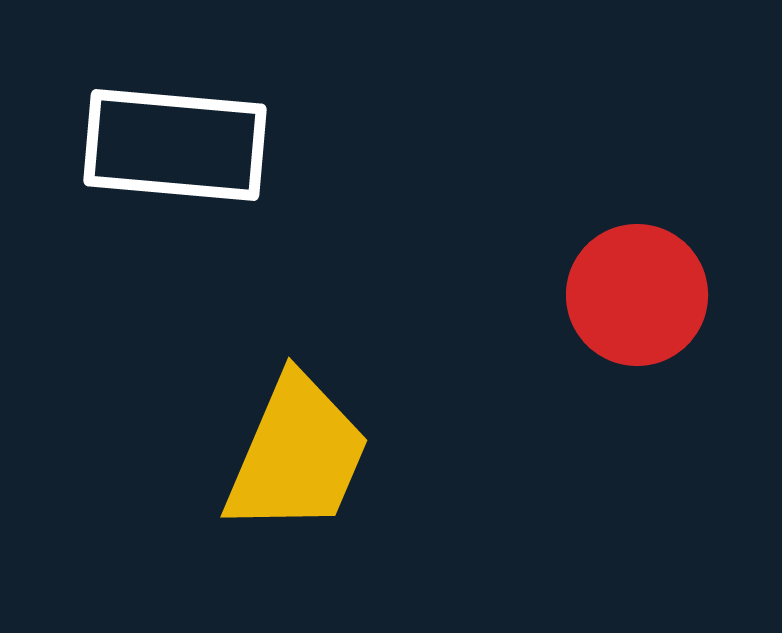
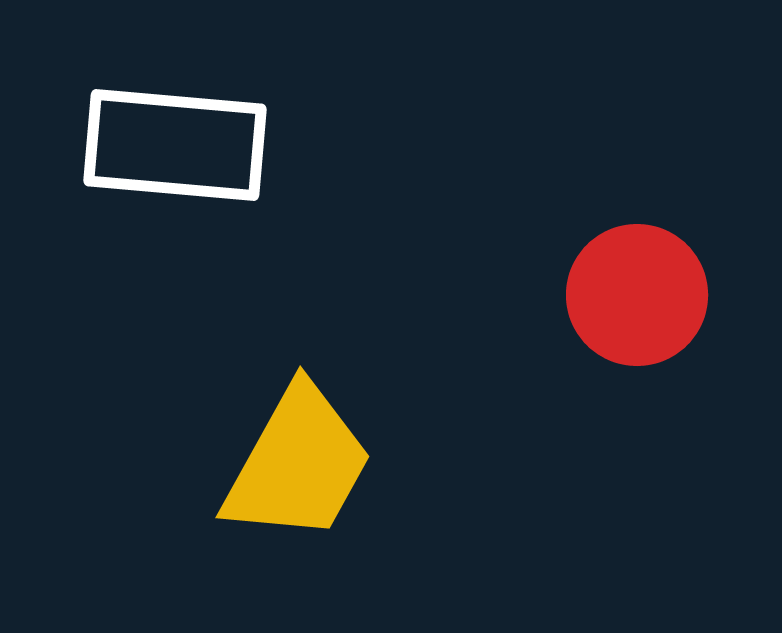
yellow trapezoid: moved 1 px right, 9 px down; rotated 6 degrees clockwise
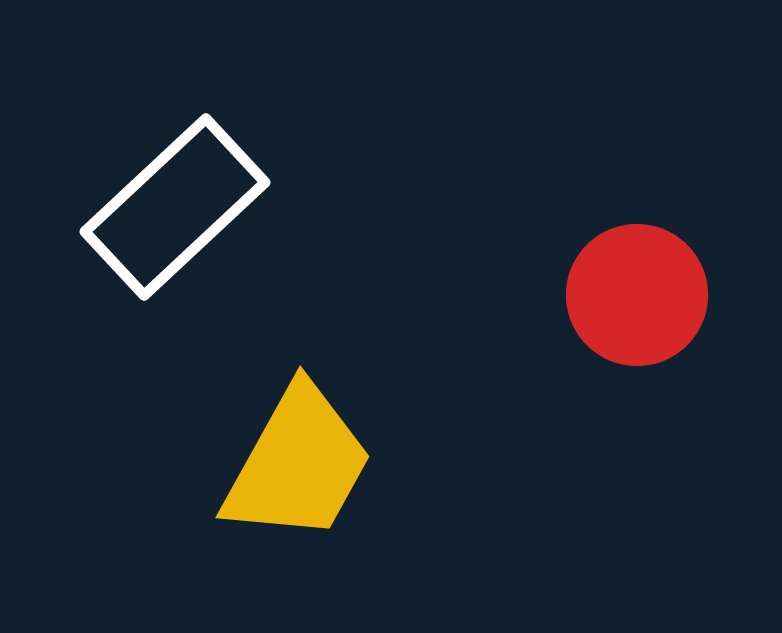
white rectangle: moved 62 px down; rotated 48 degrees counterclockwise
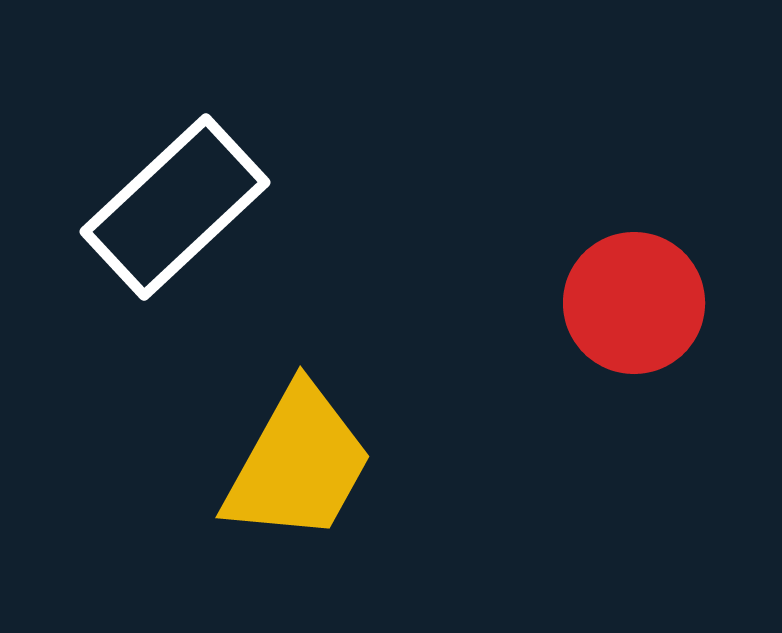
red circle: moved 3 px left, 8 px down
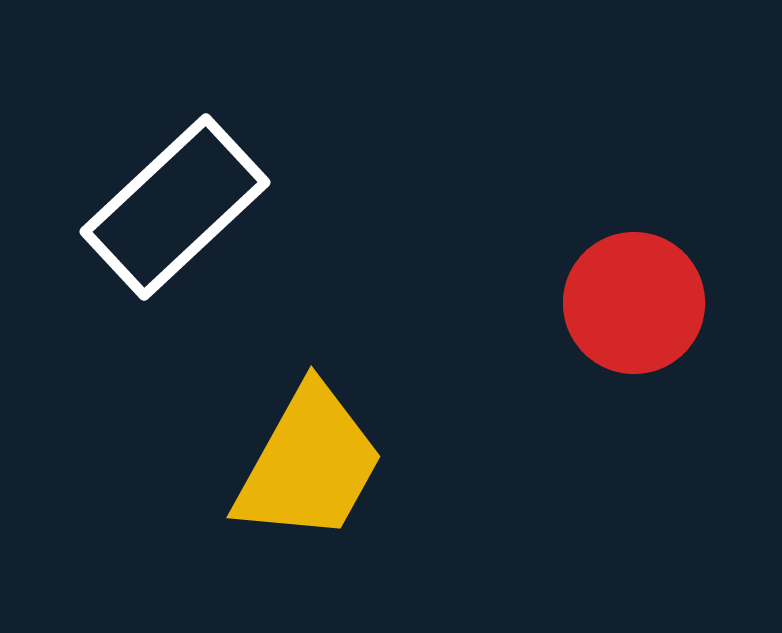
yellow trapezoid: moved 11 px right
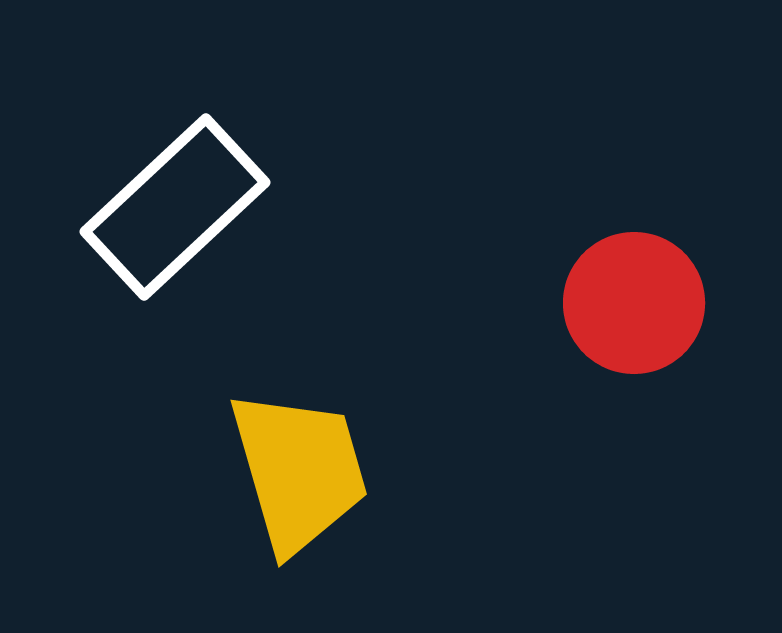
yellow trapezoid: moved 10 px left, 7 px down; rotated 45 degrees counterclockwise
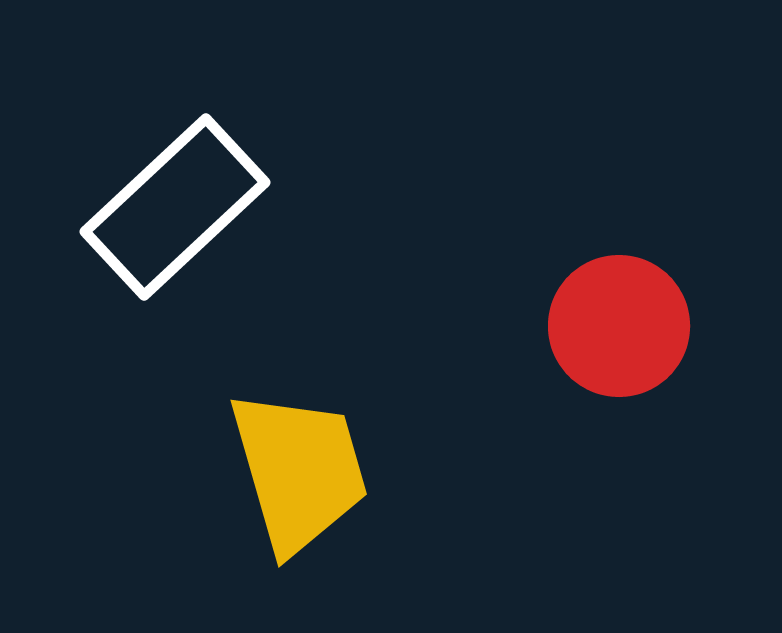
red circle: moved 15 px left, 23 px down
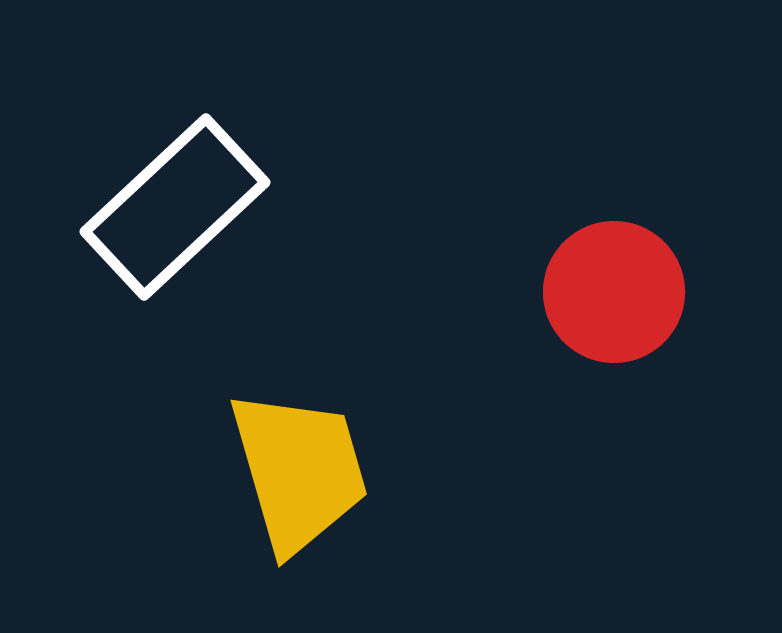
red circle: moved 5 px left, 34 px up
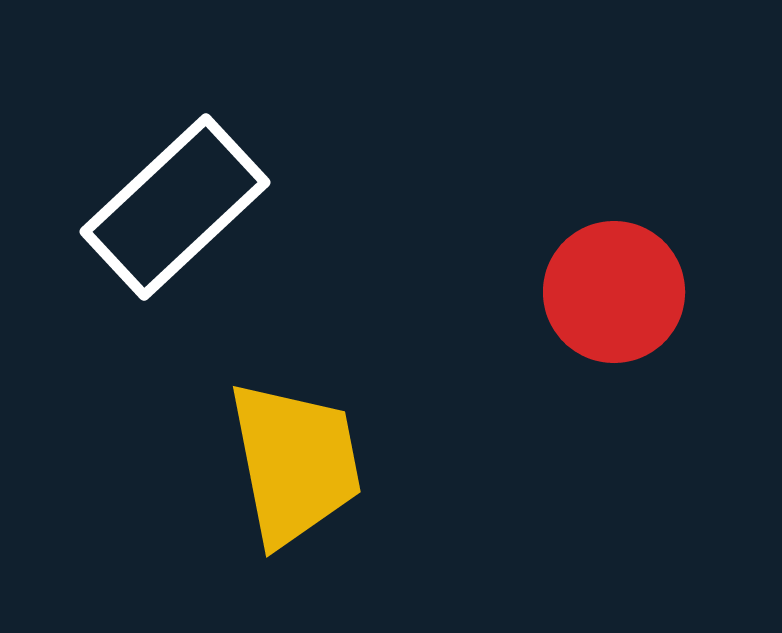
yellow trapezoid: moved 4 px left, 8 px up; rotated 5 degrees clockwise
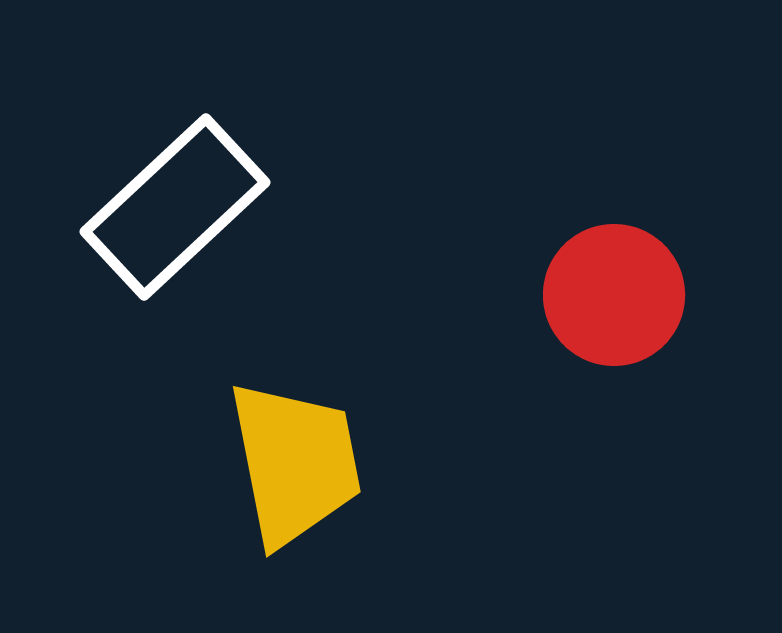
red circle: moved 3 px down
